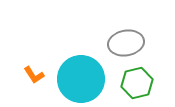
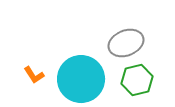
gray ellipse: rotated 12 degrees counterclockwise
green hexagon: moved 3 px up
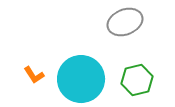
gray ellipse: moved 1 px left, 21 px up
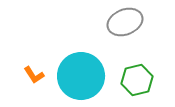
cyan circle: moved 3 px up
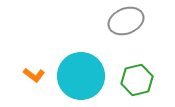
gray ellipse: moved 1 px right, 1 px up
orange L-shape: rotated 20 degrees counterclockwise
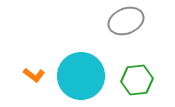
green hexagon: rotated 8 degrees clockwise
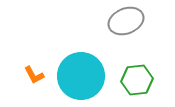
orange L-shape: rotated 25 degrees clockwise
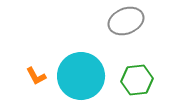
orange L-shape: moved 2 px right, 1 px down
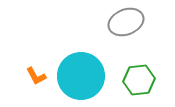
gray ellipse: moved 1 px down
green hexagon: moved 2 px right
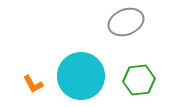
orange L-shape: moved 3 px left, 8 px down
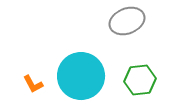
gray ellipse: moved 1 px right, 1 px up
green hexagon: moved 1 px right
